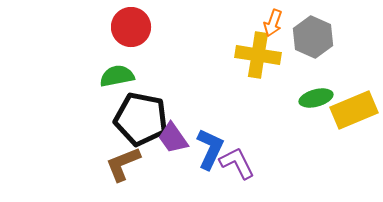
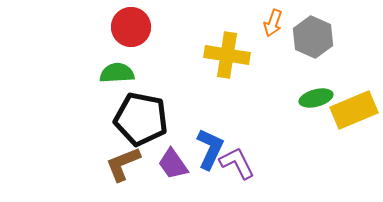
yellow cross: moved 31 px left
green semicircle: moved 3 px up; rotated 8 degrees clockwise
purple trapezoid: moved 26 px down
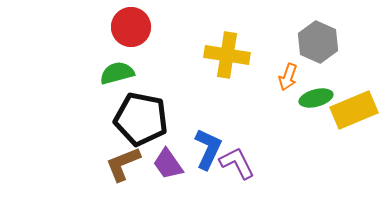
orange arrow: moved 15 px right, 54 px down
gray hexagon: moved 5 px right, 5 px down
green semicircle: rotated 12 degrees counterclockwise
blue L-shape: moved 2 px left
purple trapezoid: moved 5 px left
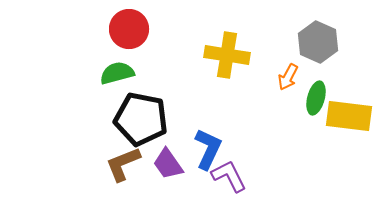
red circle: moved 2 px left, 2 px down
orange arrow: rotated 8 degrees clockwise
green ellipse: rotated 60 degrees counterclockwise
yellow rectangle: moved 5 px left, 6 px down; rotated 30 degrees clockwise
purple L-shape: moved 8 px left, 13 px down
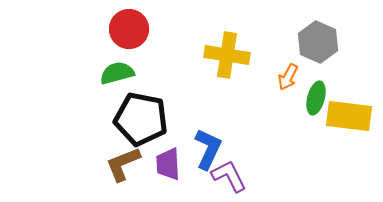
purple trapezoid: rotated 32 degrees clockwise
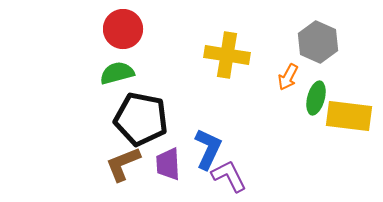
red circle: moved 6 px left
